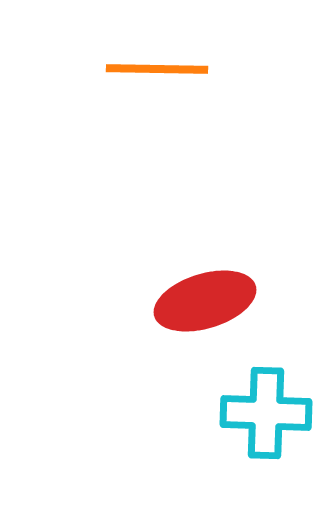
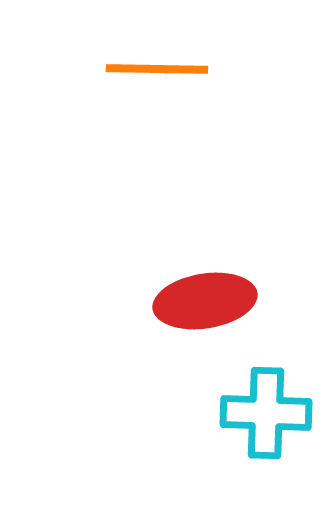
red ellipse: rotated 8 degrees clockwise
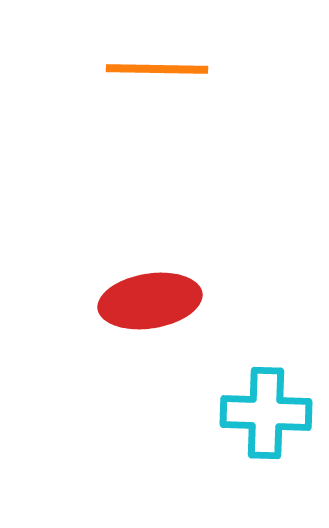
red ellipse: moved 55 px left
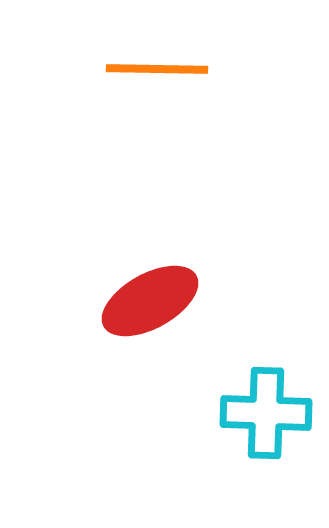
red ellipse: rotated 20 degrees counterclockwise
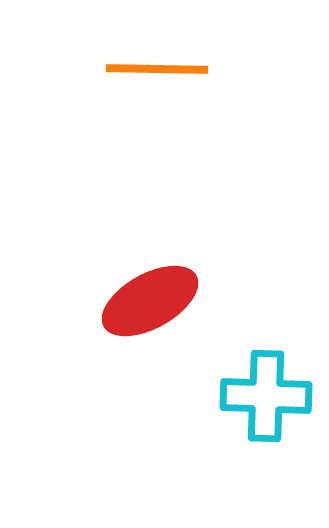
cyan cross: moved 17 px up
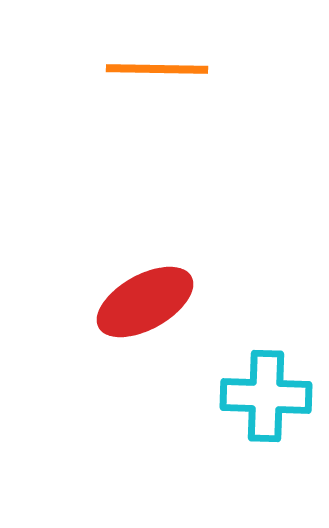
red ellipse: moved 5 px left, 1 px down
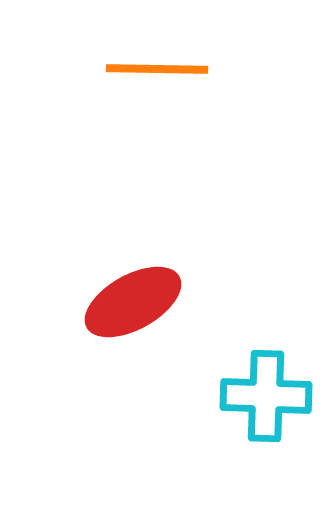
red ellipse: moved 12 px left
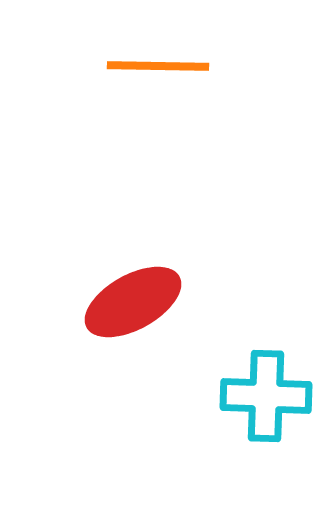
orange line: moved 1 px right, 3 px up
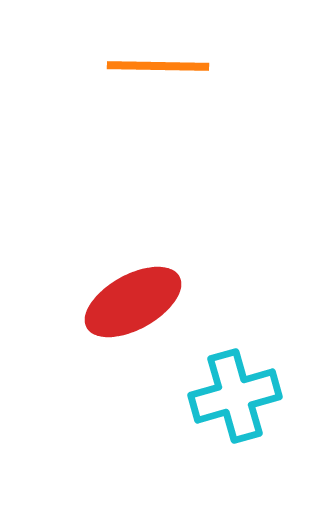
cyan cross: moved 31 px left; rotated 18 degrees counterclockwise
